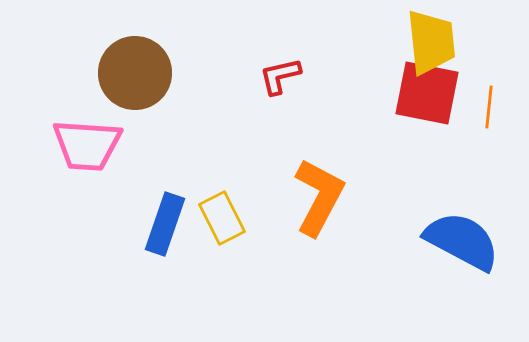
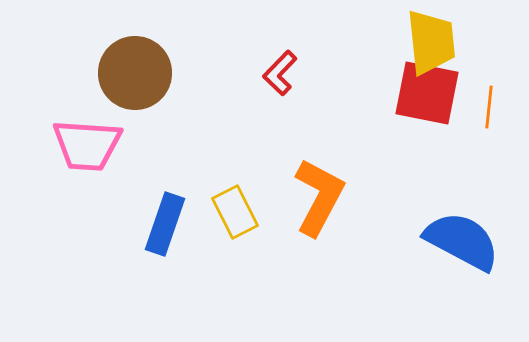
red L-shape: moved 3 px up; rotated 33 degrees counterclockwise
yellow rectangle: moved 13 px right, 6 px up
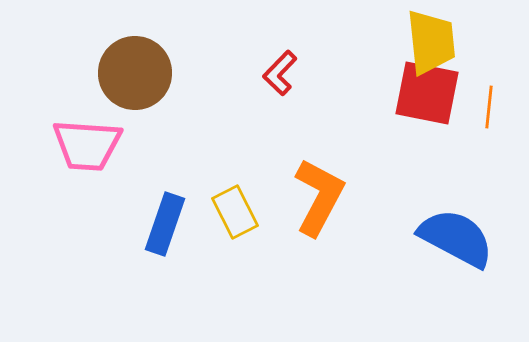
blue semicircle: moved 6 px left, 3 px up
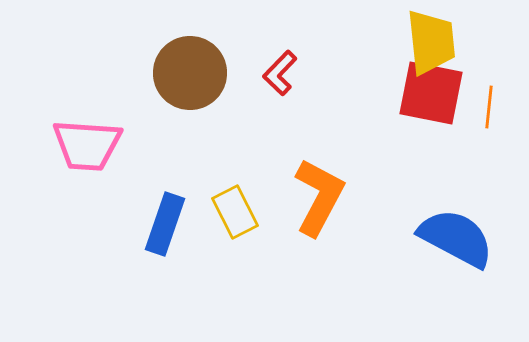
brown circle: moved 55 px right
red square: moved 4 px right
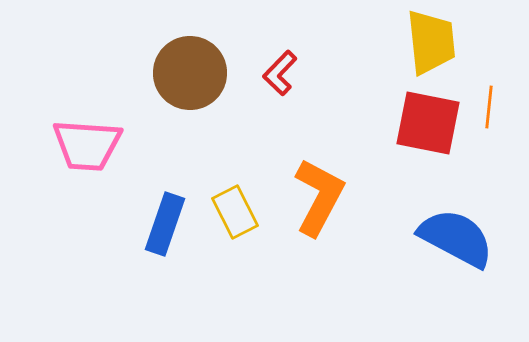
red square: moved 3 px left, 30 px down
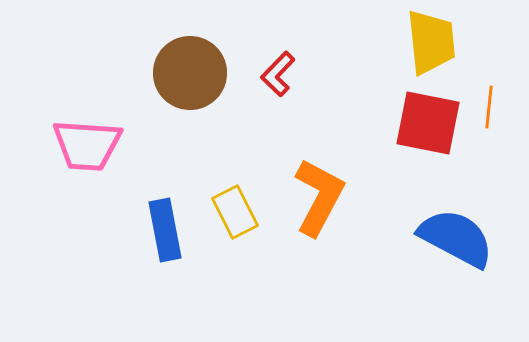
red L-shape: moved 2 px left, 1 px down
blue rectangle: moved 6 px down; rotated 30 degrees counterclockwise
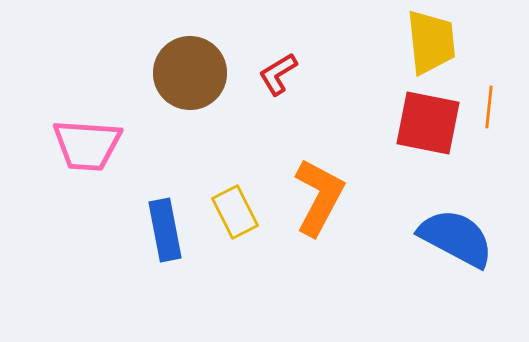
red L-shape: rotated 15 degrees clockwise
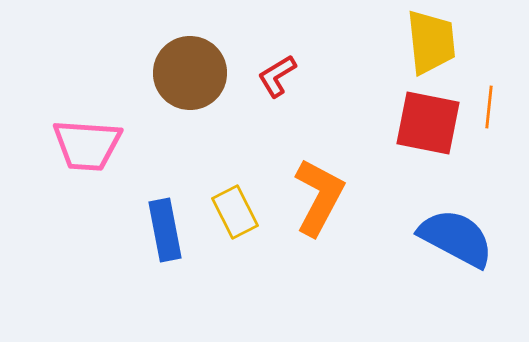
red L-shape: moved 1 px left, 2 px down
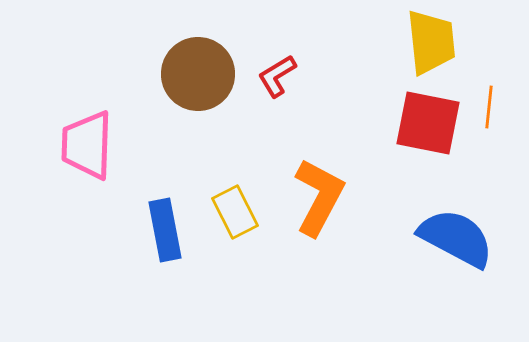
brown circle: moved 8 px right, 1 px down
pink trapezoid: rotated 88 degrees clockwise
